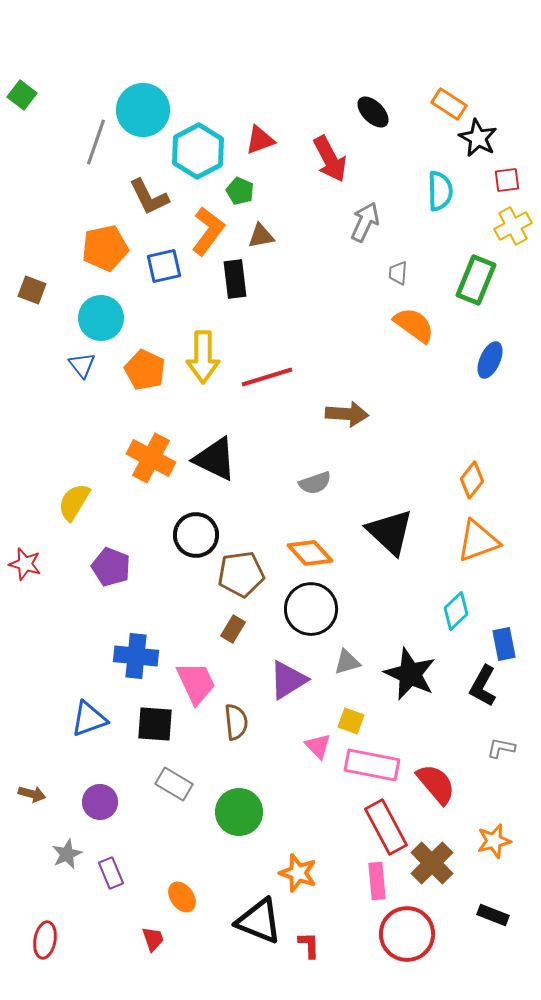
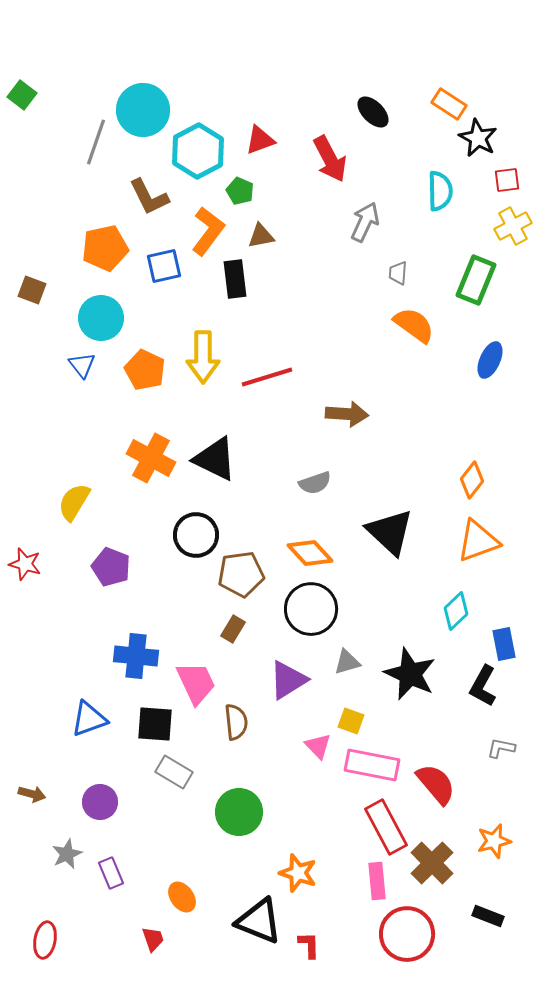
gray rectangle at (174, 784): moved 12 px up
black rectangle at (493, 915): moved 5 px left, 1 px down
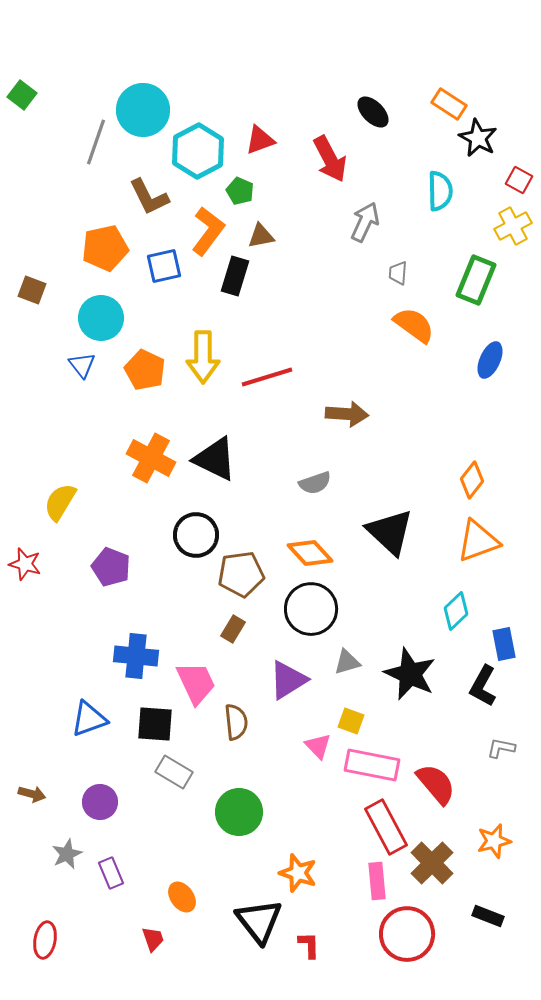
red square at (507, 180): moved 12 px right; rotated 36 degrees clockwise
black rectangle at (235, 279): moved 3 px up; rotated 24 degrees clockwise
yellow semicircle at (74, 502): moved 14 px left
black triangle at (259, 921): rotated 30 degrees clockwise
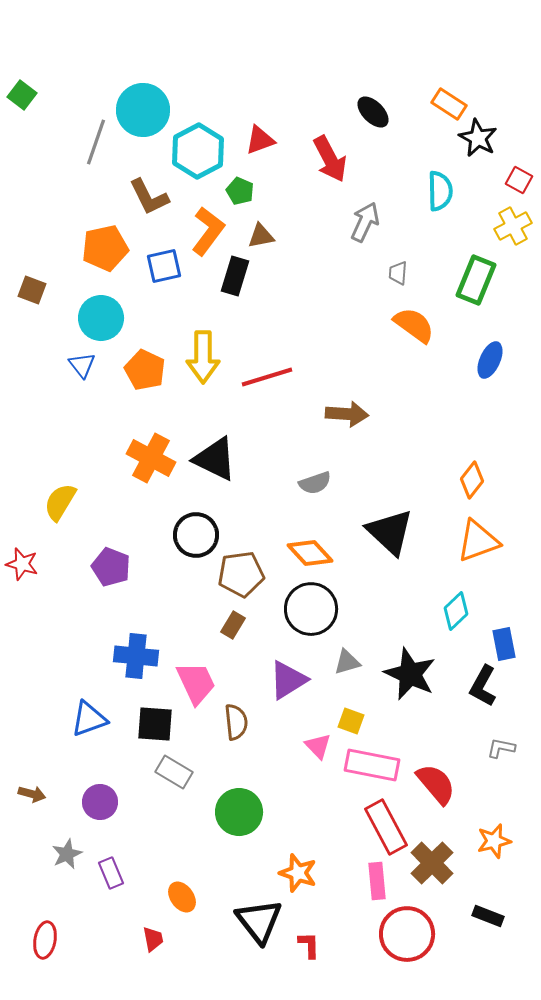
red star at (25, 564): moved 3 px left
brown rectangle at (233, 629): moved 4 px up
red trapezoid at (153, 939): rotated 8 degrees clockwise
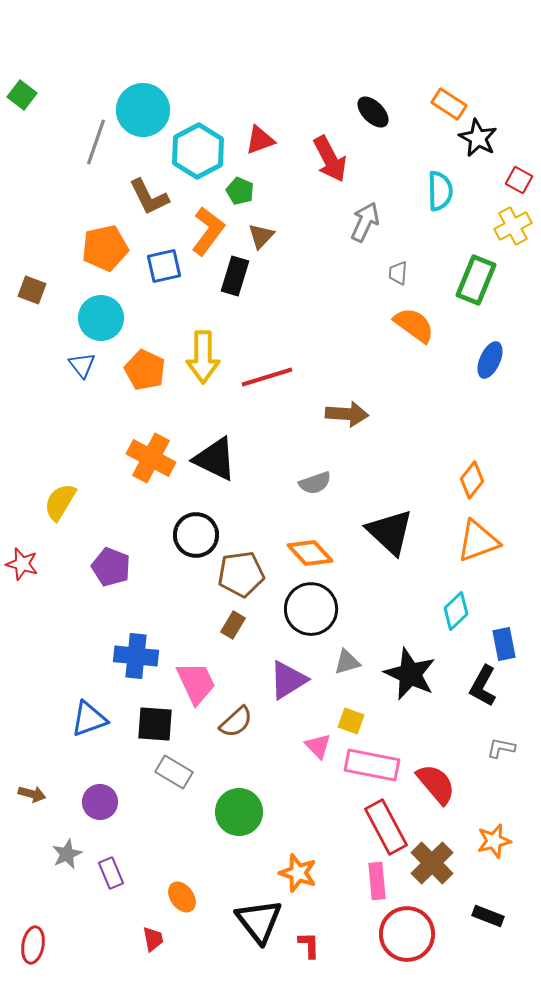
brown triangle at (261, 236): rotated 36 degrees counterclockwise
brown semicircle at (236, 722): rotated 54 degrees clockwise
red ellipse at (45, 940): moved 12 px left, 5 px down
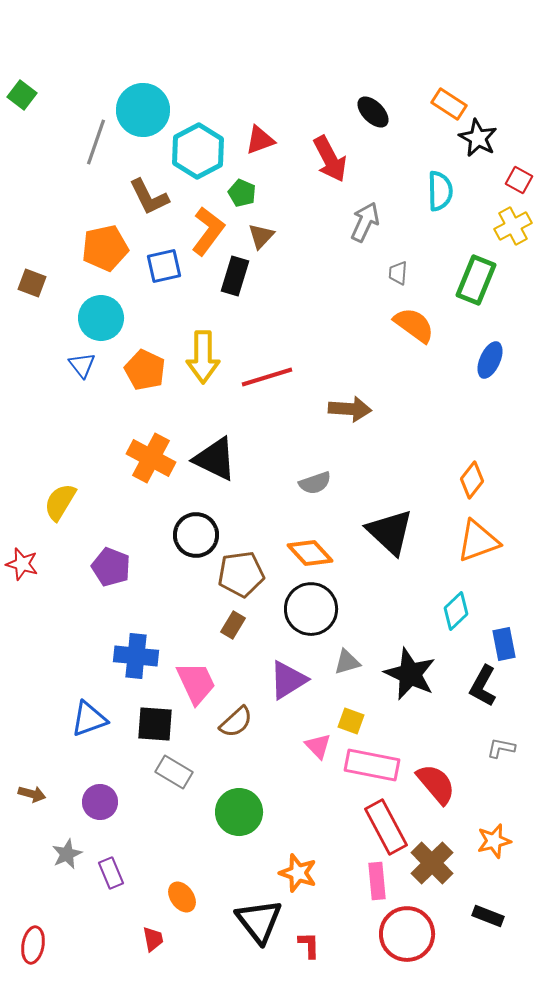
green pentagon at (240, 191): moved 2 px right, 2 px down
brown square at (32, 290): moved 7 px up
brown arrow at (347, 414): moved 3 px right, 5 px up
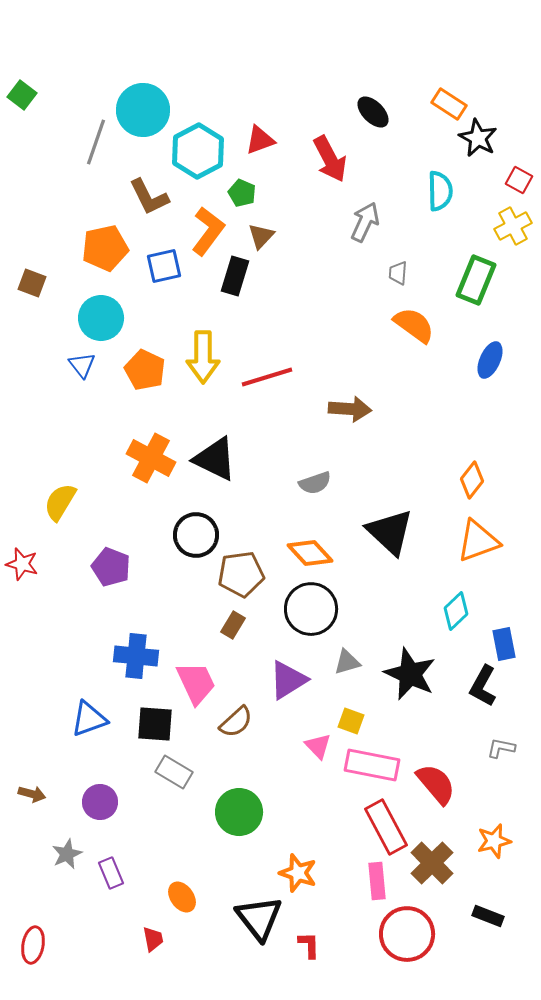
black triangle at (259, 921): moved 3 px up
